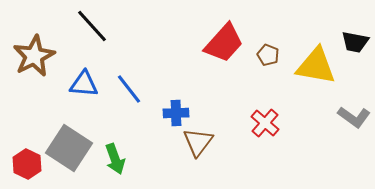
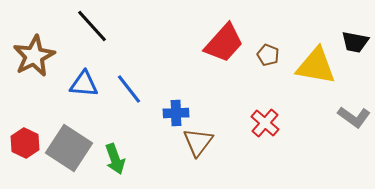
red hexagon: moved 2 px left, 21 px up
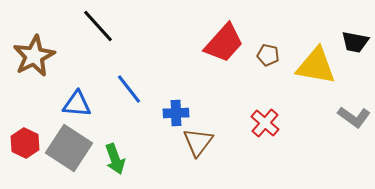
black line: moved 6 px right
brown pentagon: rotated 10 degrees counterclockwise
blue triangle: moved 7 px left, 20 px down
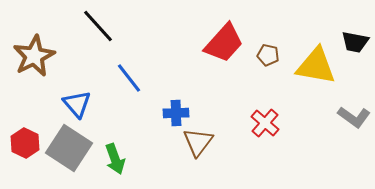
blue line: moved 11 px up
blue triangle: rotated 44 degrees clockwise
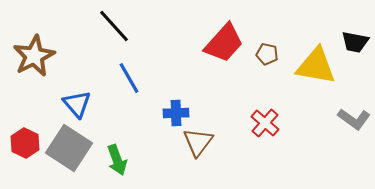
black line: moved 16 px right
brown pentagon: moved 1 px left, 1 px up
blue line: rotated 8 degrees clockwise
gray L-shape: moved 2 px down
green arrow: moved 2 px right, 1 px down
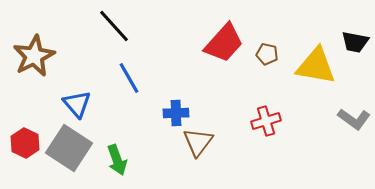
red cross: moved 1 px right, 2 px up; rotated 32 degrees clockwise
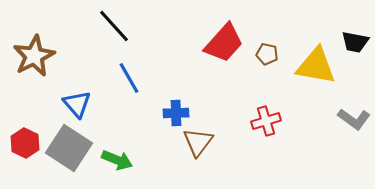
green arrow: rotated 48 degrees counterclockwise
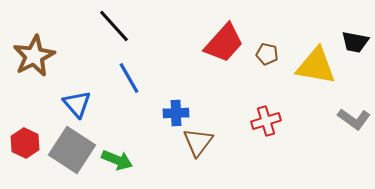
gray square: moved 3 px right, 2 px down
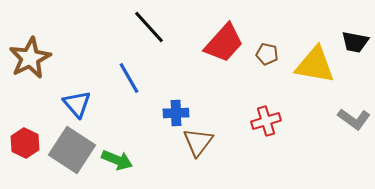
black line: moved 35 px right, 1 px down
brown star: moved 4 px left, 2 px down
yellow triangle: moved 1 px left, 1 px up
